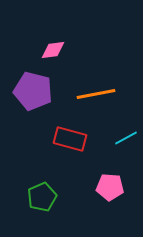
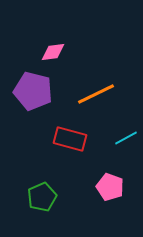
pink diamond: moved 2 px down
orange line: rotated 15 degrees counterclockwise
pink pentagon: rotated 16 degrees clockwise
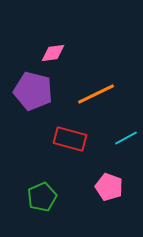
pink diamond: moved 1 px down
pink pentagon: moved 1 px left
